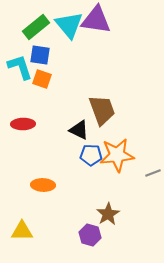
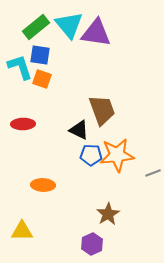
purple triangle: moved 13 px down
purple hexagon: moved 2 px right, 9 px down; rotated 20 degrees clockwise
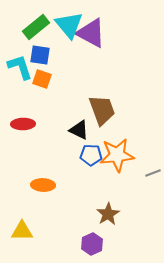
purple triangle: moved 5 px left; rotated 20 degrees clockwise
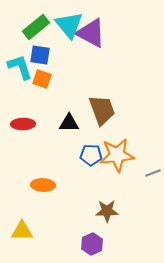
black triangle: moved 10 px left, 7 px up; rotated 25 degrees counterclockwise
brown star: moved 1 px left, 3 px up; rotated 30 degrees clockwise
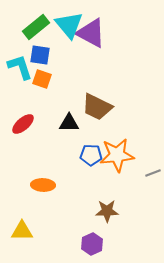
brown trapezoid: moved 5 px left, 3 px up; rotated 136 degrees clockwise
red ellipse: rotated 40 degrees counterclockwise
